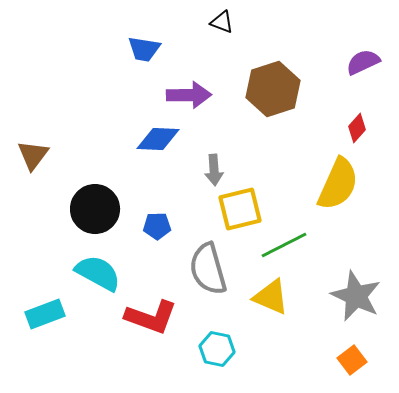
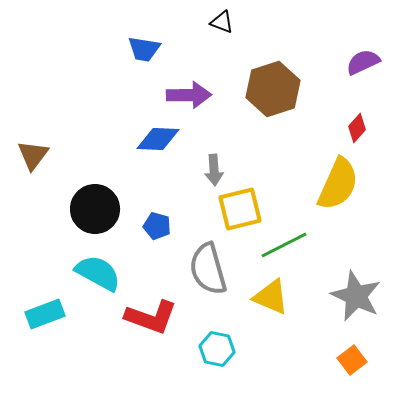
blue pentagon: rotated 16 degrees clockwise
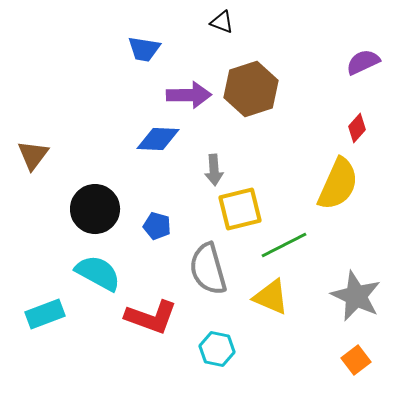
brown hexagon: moved 22 px left
orange square: moved 4 px right
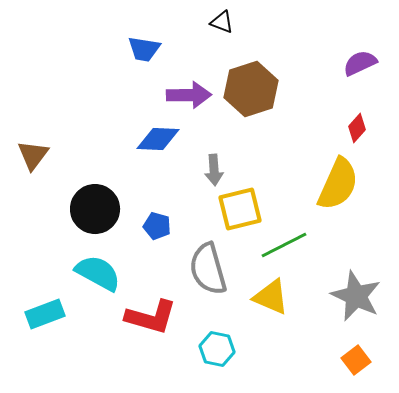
purple semicircle: moved 3 px left, 1 px down
red L-shape: rotated 4 degrees counterclockwise
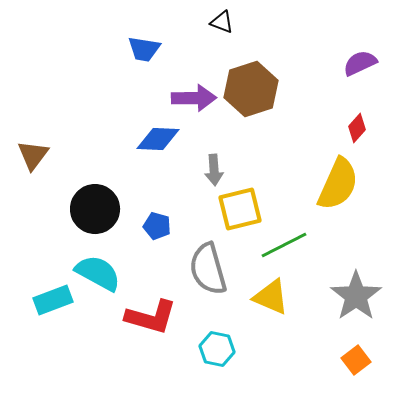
purple arrow: moved 5 px right, 3 px down
gray star: rotated 12 degrees clockwise
cyan rectangle: moved 8 px right, 14 px up
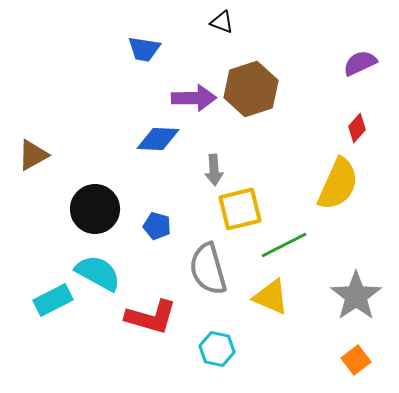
brown triangle: rotated 24 degrees clockwise
cyan rectangle: rotated 6 degrees counterclockwise
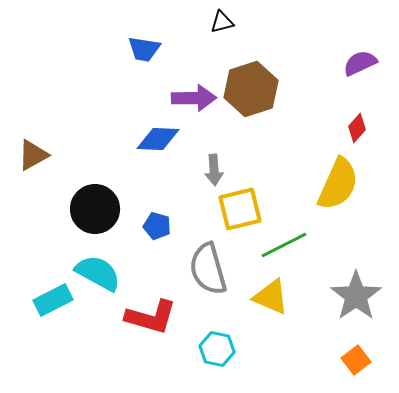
black triangle: rotated 35 degrees counterclockwise
